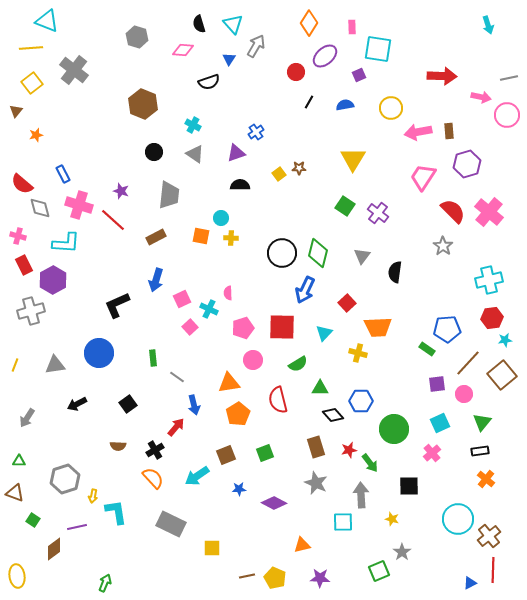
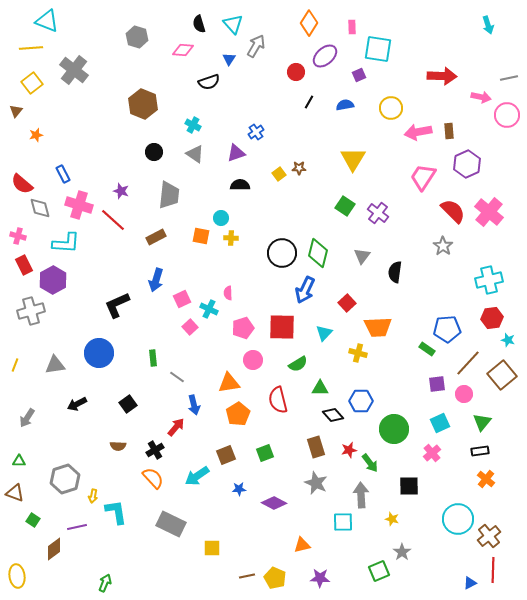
purple hexagon at (467, 164): rotated 8 degrees counterclockwise
cyan star at (505, 340): moved 3 px right; rotated 24 degrees clockwise
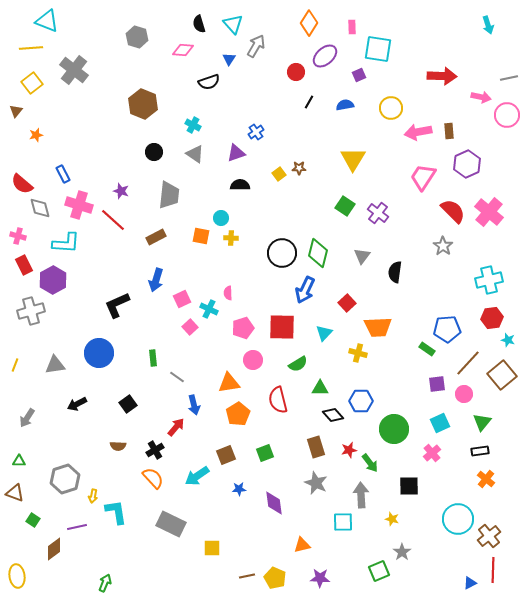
purple diamond at (274, 503): rotated 55 degrees clockwise
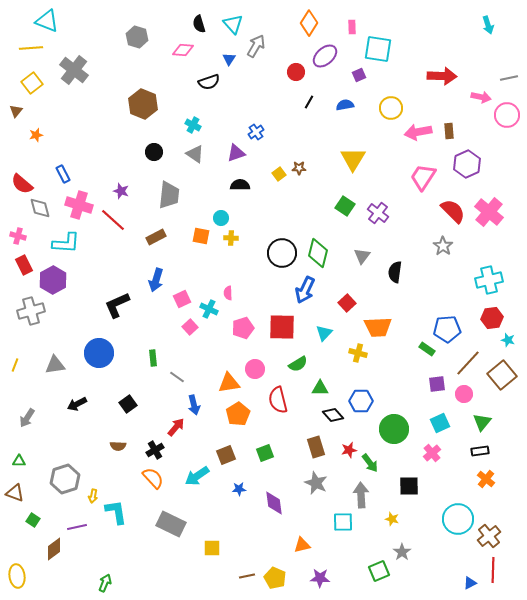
pink circle at (253, 360): moved 2 px right, 9 px down
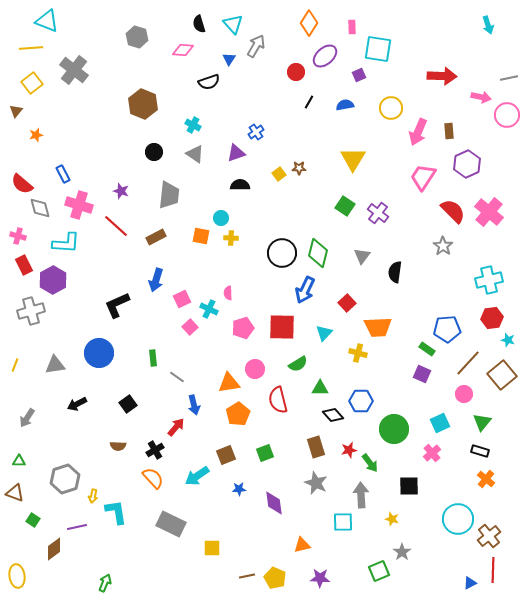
pink arrow at (418, 132): rotated 56 degrees counterclockwise
red line at (113, 220): moved 3 px right, 6 px down
purple square at (437, 384): moved 15 px left, 10 px up; rotated 30 degrees clockwise
black rectangle at (480, 451): rotated 24 degrees clockwise
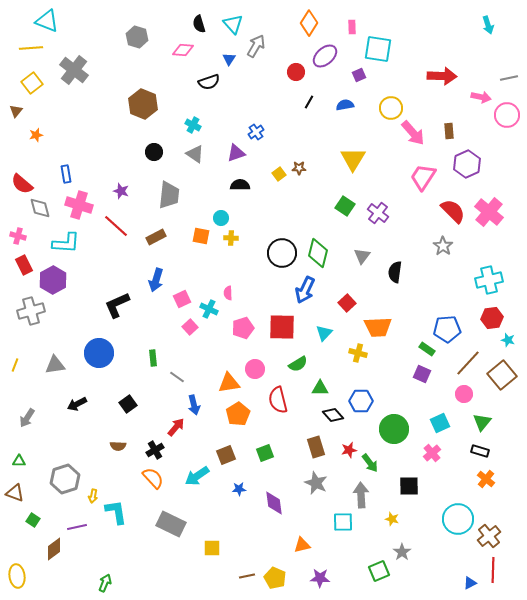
pink arrow at (418, 132): moved 5 px left, 1 px down; rotated 64 degrees counterclockwise
blue rectangle at (63, 174): moved 3 px right; rotated 18 degrees clockwise
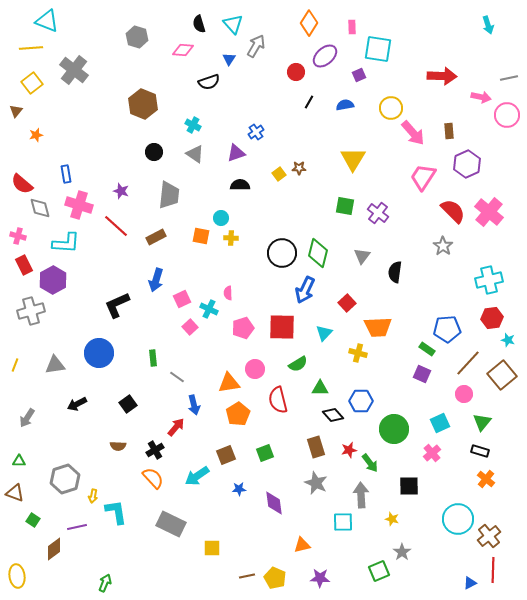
green square at (345, 206): rotated 24 degrees counterclockwise
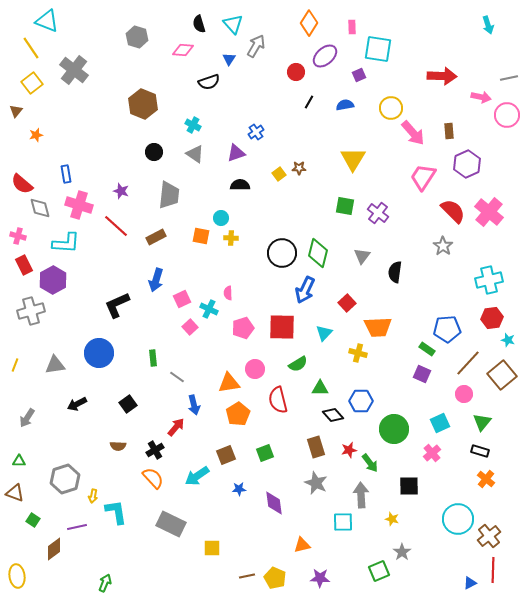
yellow line at (31, 48): rotated 60 degrees clockwise
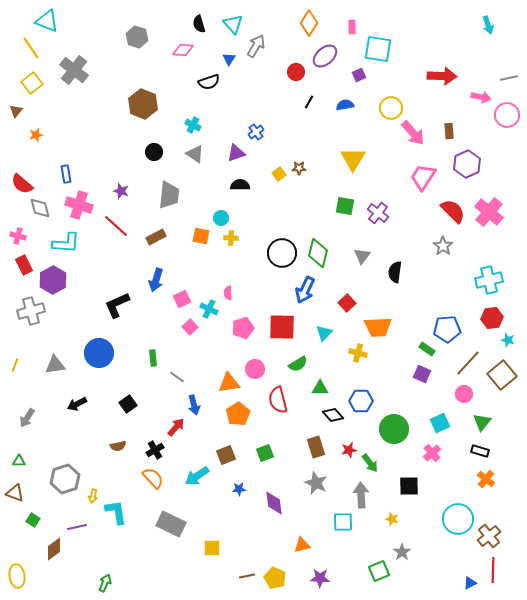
brown semicircle at (118, 446): rotated 14 degrees counterclockwise
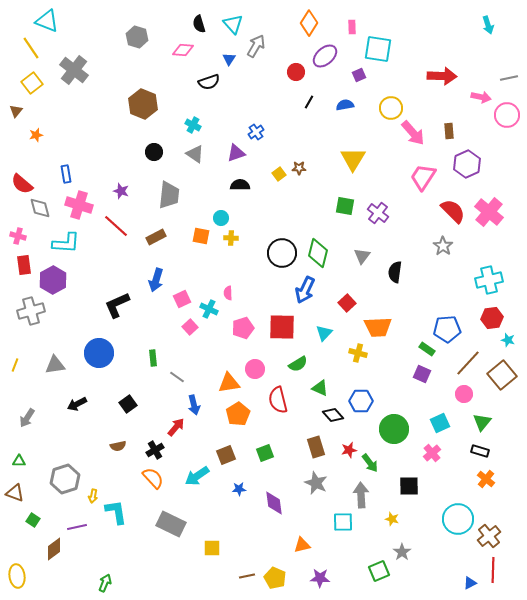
red rectangle at (24, 265): rotated 18 degrees clockwise
green triangle at (320, 388): rotated 24 degrees clockwise
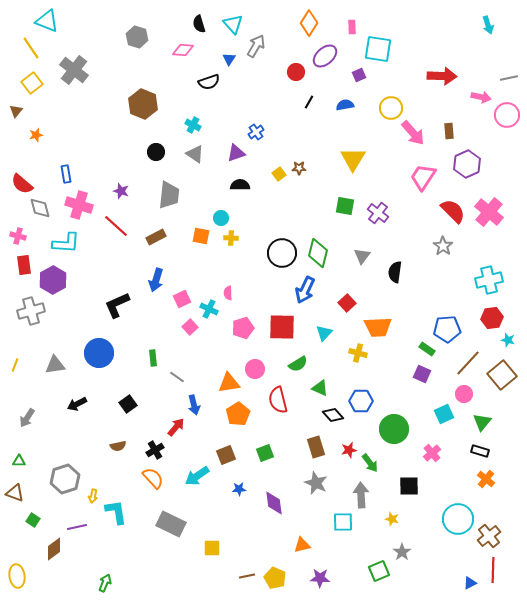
black circle at (154, 152): moved 2 px right
cyan square at (440, 423): moved 4 px right, 9 px up
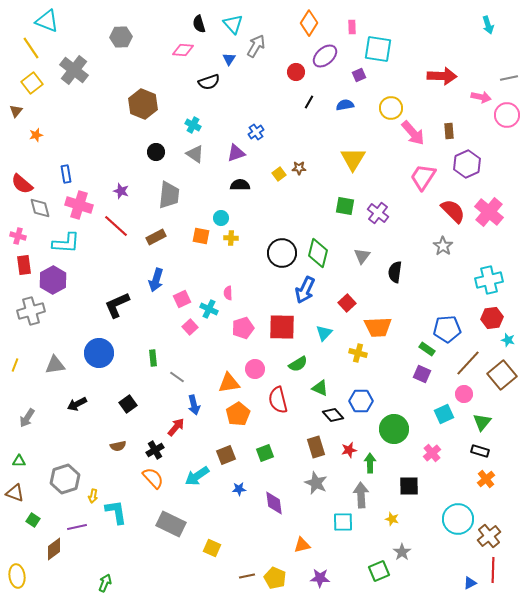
gray hexagon at (137, 37): moved 16 px left; rotated 20 degrees counterclockwise
green arrow at (370, 463): rotated 144 degrees counterclockwise
orange cross at (486, 479): rotated 12 degrees clockwise
yellow square at (212, 548): rotated 24 degrees clockwise
